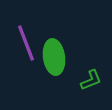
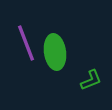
green ellipse: moved 1 px right, 5 px up
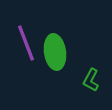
green L-shape: rotated 140 degrees clockwise
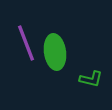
green L-shape: moved 1 px up; rotated 105 degrees counterclockwise
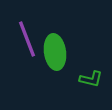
purple line: moved 1 px right, 4 px up
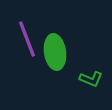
green L-shape: rotated 10 degrees clockwise
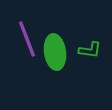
green L-shape: moved 1 px left, 29 px up; rotated 15 degrees counterclockwise
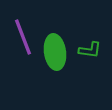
purple line: moved 4 px left, 2 px up
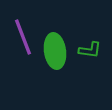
green ellipse: moved 1 px up
